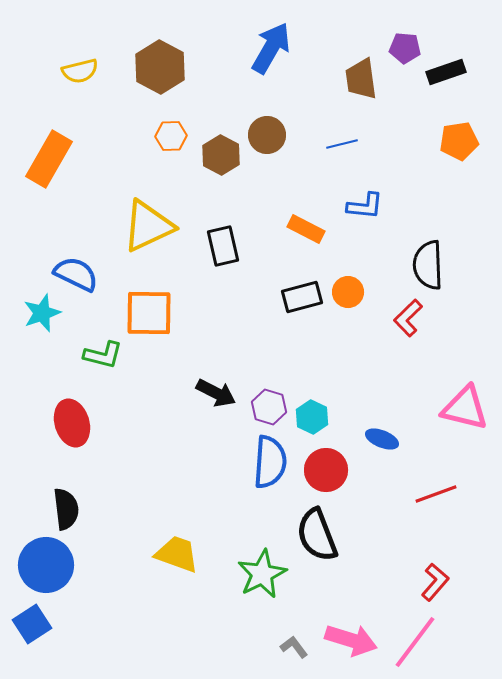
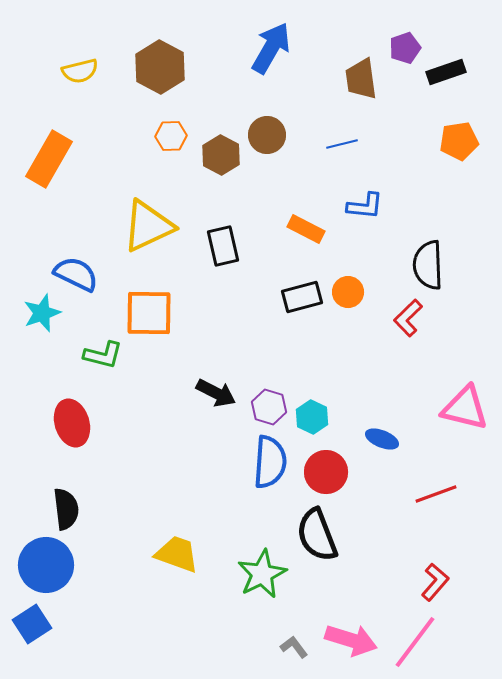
purple pentagon at (405, 48): rotated 24 degrees counterclockwise
red circle at (326, 470): moved 2 px down
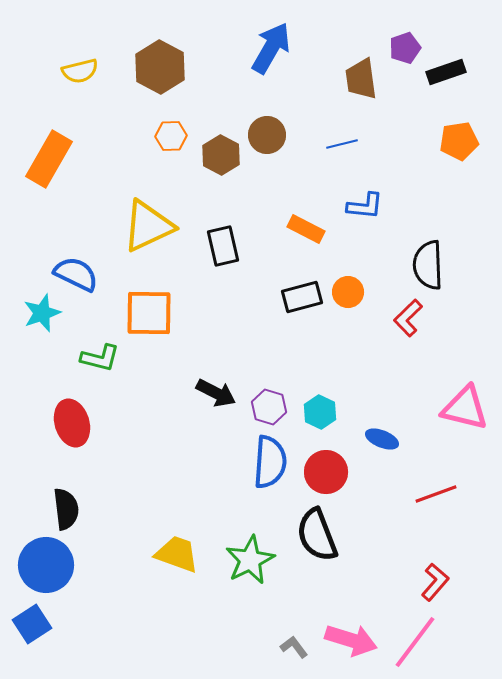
green L-shape at (103, 355): moved 3 px left, 3 px down
cyan hexagon at (312, 417): moved 8 px right, 5 px up
green star at (262, 574): moved 12 px left, 14 px up
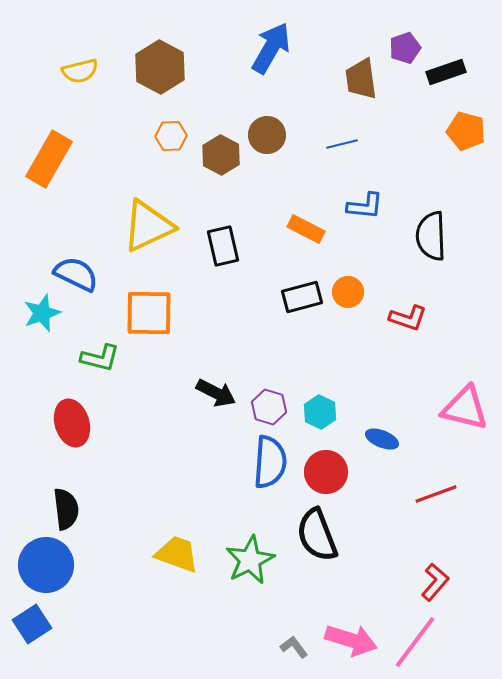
orange pentagon at (459, 141): moved 7 px right, 10 px up; rotated 24 degrees clockwise
black semicircle at (428, 265): moved 3 px right, 29 px up
red L-shape at (408, 318): rotated 117 degrees counterclockwise
